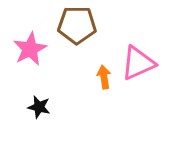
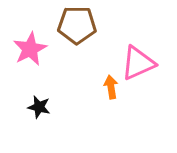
orange arrow: moved 7 px right, 10 px down
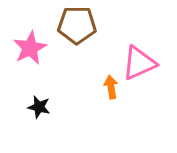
pink star: moved 1 px up
pink triangle: moved 1 px right
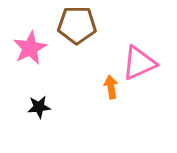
black star: rotated 20 degrees counterclockwise
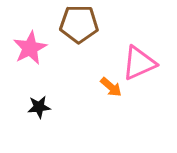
brown pentagon: moved 2 px right, 1 px up
orange arrow: rotated 140 degrees clockwise
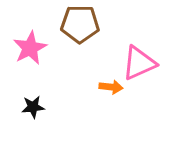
brown pentagon: moved 1 px right
orange arrow: rotated 35 degrees counterclockwise
black star: moved 6 px left
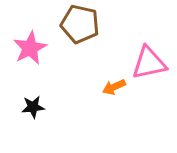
brown pentagon: rotated 12 degrees clockwise
pink triangle: moved 10 px right; rotated 12 degrees clockwise
orange arrow: moved 3 px right; rotated 150 degrees clockwise
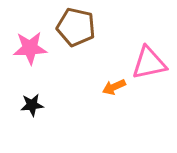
brown pentagon: moved 4 px left, 3 px down
pink star: rotated 24 degrees clockwise
black star: moved 1 px left, 2 px up
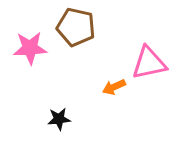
black star: moved 27 px right, 14 px down
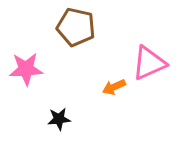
pink star: moved 4 px left, 21 px down
pink triangle: rotated 12 degrees counterclockwise
